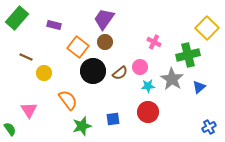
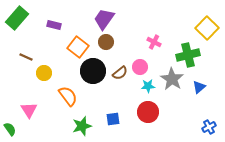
brown circle: moved 1 px right
orange semicircle: moved 4 px up
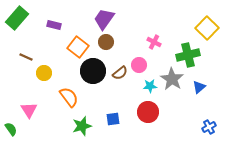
pink circle: moved 1 px left, 2 px up
cyan star: moved 2 px right
orange semicircle: moved 1 px right, 1 px down
green semicircle: moved 1 px right
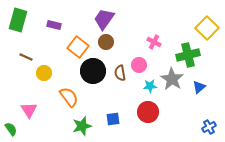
green rectangle: moved 1 px right, 2 px down; rotated 25 degrees counterclockwise
brown semicircle: rotated 119 degrees clockwise
